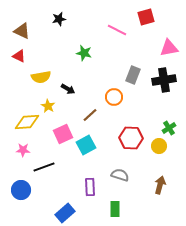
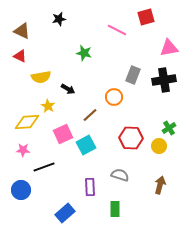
red triangle: moved 1 px right
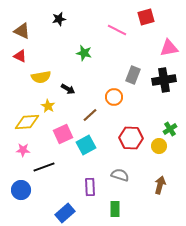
green cross: moved 1 px right, 1 px down
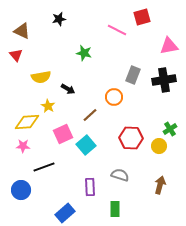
red square: moved 4 px left
pink triangle: moved 2 px up
red triangle: moved 4 px left, 1 px up; rotated 24 degrees clockwise
cyan square: rotated 12 degrees counterclockwise
pink star: moved 4 px up
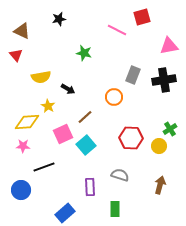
brown line: moved 5 px left, 2 px down
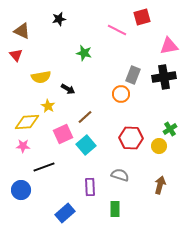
black cross: moved 3 px up
orange circle: moved 7 px right, 3 px up
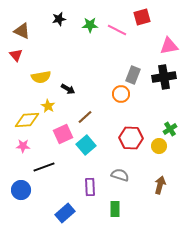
green star: moved 6 px right, 28 px up; rotated 14 degrees counterclockwise
yellow diamond: moved 2 px up
